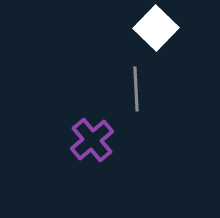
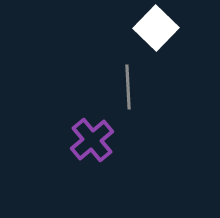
gray line: moved 8 px left, 2 px up
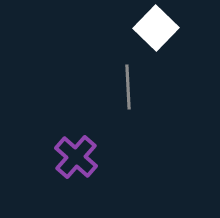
purple cross: moved 16 px left, 17 px down; rotated 9 degrees counterclockwise
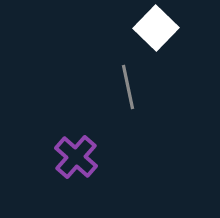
gray line: rotated 9 degrees counterclockwise
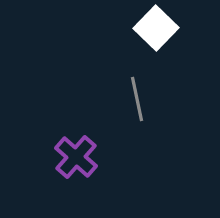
gray line: moved 9 px right, 12 px down
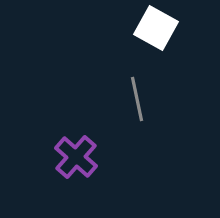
white square: rotated 15 degrees counterclockwise
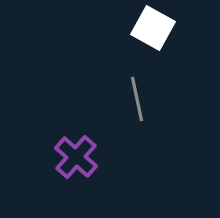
white square: moved 3 px left
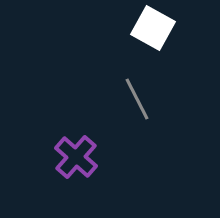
gray line: rotated 15 degrees counterclockwise
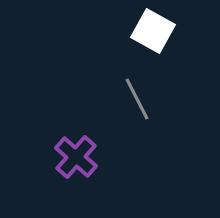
white square: moved 3 px down
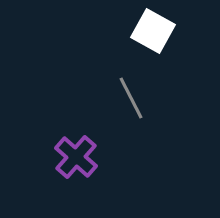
gray line: moved 6 px left, 1 px up
